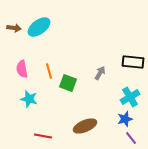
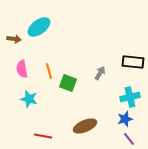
brown arrow: moved 11 px down
cyan cross: rotated 18 degrees clockwise
purple line: moved 2 px left, 1 px down
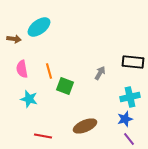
green square: moved 3 px left, 3 px down
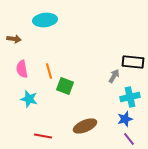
cyan ellipse: moved 6 px right, 7 px up; rotated 30 degrees clockwise
gray arrow: moved 14 px right, 3 px down
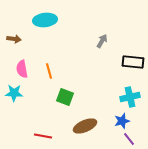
gray arrow: moved 12 px left, 35 px up
green square: moved 11 px down
cyan star: moved 15 px left, 6 px up; rotated 12 degrees counterclockwise
blue star: moved 3 px left, 2 px down
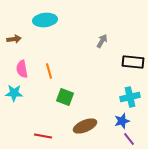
brown arrow: rotated 16 degrees counterclockwise
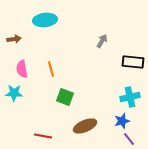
orange line: moved 2 px right, 2 px up
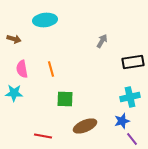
brown arrow: rotated 24 degrees clockwise
black rectangle: rotated 15 degrees counterclockwise
green square: moved 2 px down; rotated 18 degrees counterclockwise
purple line: moved 3 px right
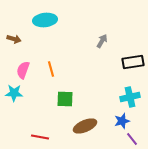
pink semicircle: moved 1 px right, 1 px down; rotated 30 degrees clockwise
red line: moved 3 px left, 1 px down
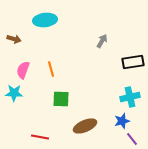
green square: moved 4 px left
